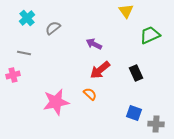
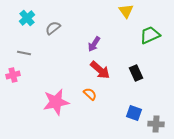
purple arrow: rotated 84 degrees counterclockwise
red arrow: rotated 100 degrees counterclockwise
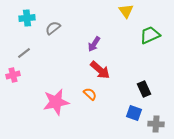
cyan cross: rotated 35 degrees clockwise
gray line: rotated 48 degrees counterclockwise
black rectangle: moved 8 px right, 16 px down
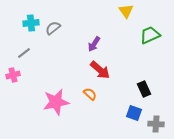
cyan cross: moved 4 px right, 5 px down
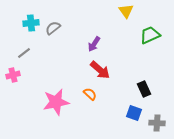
gray cross: moved 1 px right, 1 px up
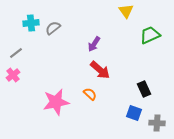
gray line: moved 8 px left
pink cross: rotated 24 degrees counterclockwise
